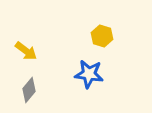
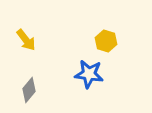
yellow hexagon: moved 4 px right, 5 px down
yellow arrow: moved 11 px up; rotated 15 degrees clockwise
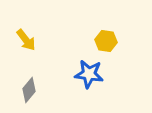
yellow hexagon: rotated 10 degrees counterclockwise
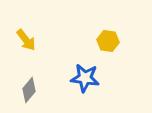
yellow hexagon: moved 2 px right
blue star: moved 4 px left, 4 px down
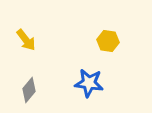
blue star: moved 4 px right, 5 px down
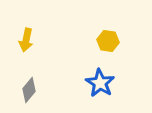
yellow arrow: rotated 50 degrees clockwise
blue star: moved 11 px right; rotated 24 degrees clockwise
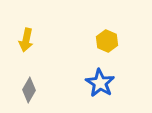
yellow hexagon: moved 1 px left; rotated 15 degrees clockwise
gray diamond: rotated 10 degrees counterclockwise
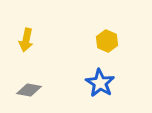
gray diamond: rotated 70 degrees clockwise
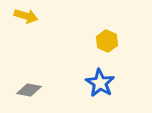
yellow arrow: moved 24 px up; rotated 85 degrees counterclockwise
